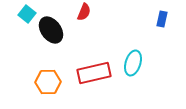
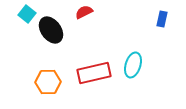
red semicircle: rotated 138 degrees counterclockwise
cyan ellipse: moved 2 px down
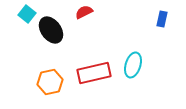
orange hexagon: moved 2 px right; rotated 10 degrees counterclockwise
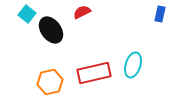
red semicircle: moved 2 px left
blue rectangle: moved 2 px left, 5 px up
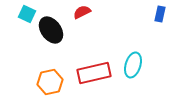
cyan square: rotated 12 degrees counterclockwise
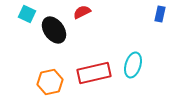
black ellipse: moved 3 px right
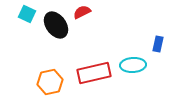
blue rectangle: moved 2 px left, 30 px down
black ellipse: moved 2 px right, 5 px up
cyan ellipse: rotated 70 degrees clockwise
